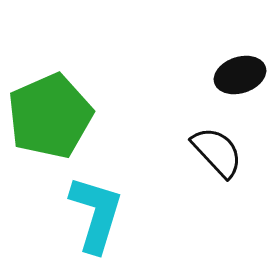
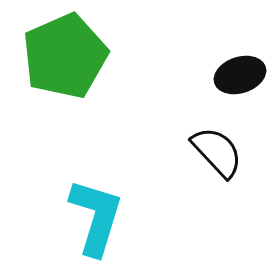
green pentagon: moved 15 px right, 60 px up
cyan L-shape: moved 3 px down
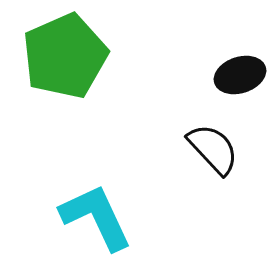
black semicircle: moved 4 px left, 3 px up
cyan L-shape: rotated 42 degrees counterclockwise
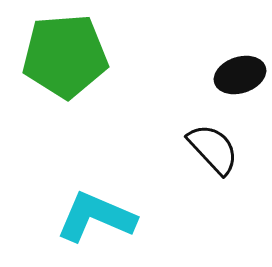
green pentagon: rotated 20 degrees clockwise
cyan L-shape: rotated 42 degrees counterclockwise
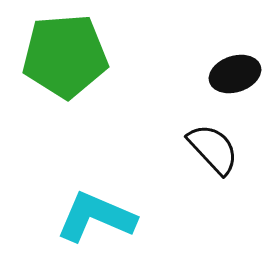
black ellipse: moved 5 px left, 1 px up
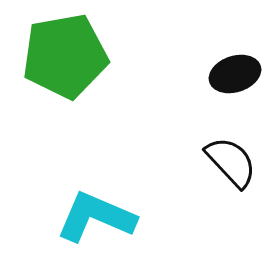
green pentagon: rotated 6 degrees counterclockwise
black semicircle: moved 18 px right, 13 px down
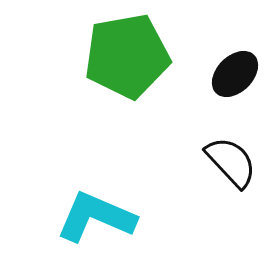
green pentagon: moved 62 px right
black ellipse: rotated 27 degrees counterclockwise
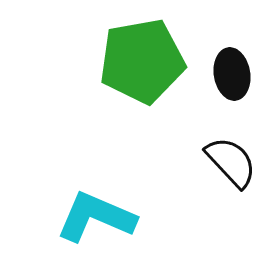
green pentagon: moved 15 px right, 5 px down
black ellipse: moved 3 px left; rotated 54 degrees counterclockwise
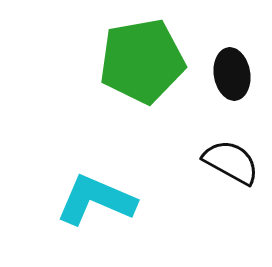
black semicircle: rotated 18 degrees counterclockwise
cyan L-shape: moved 17 px up
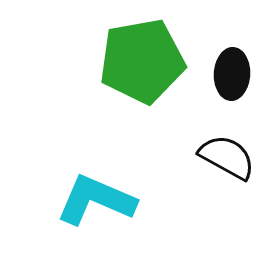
black ellipse: rotated 12 degrees clockwise
black semicircle: moved 4 px left, 5 px up
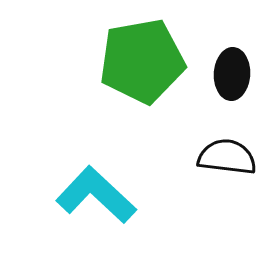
black semicircle: rotated 22 degrees counterclockwise
cyan L-shape: moved 5 px up; rotated 20 degrees clockwise
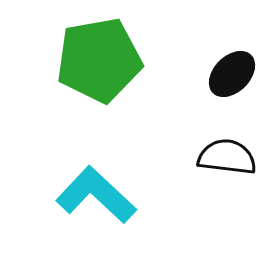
green pentagon: moved 43 px left, 1 px up
black ellipse: rotated 42 degrees clockwise
